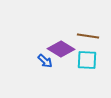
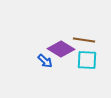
brown line: moved 4 px left, 4 px down
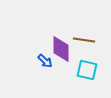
purple diamond: rotated 60 degrees clockwise
cyan square: moved 10 px down; rotated 10 degrees clockwise
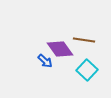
purple diamond: moved 1 px left; rotated 36 degrees counterclockwise
cyan square: rotated 30 degrees clockwise
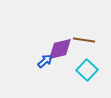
purple diamond: rotated 68 degrees counterclockwise
blue arrow: rotated 84 degrees counterclockwise
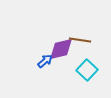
brown line: moved 4 px left
purple diamond: moved 1 px right
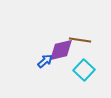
purple diamond: moved 1 px down
cyan square: moved 3 px left
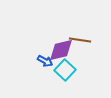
blue arrow: rotated 70 degrees clockwise
cyan square: moved 19 px left
